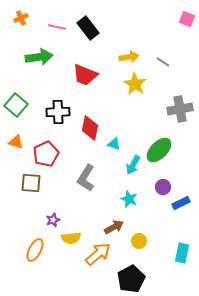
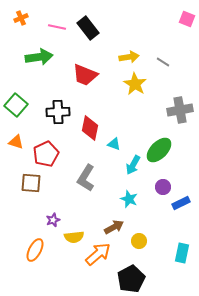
gray cross: moved 1 px down
yellow semicircle: moved 3 px right, 1 px up
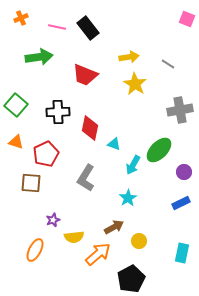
gray line: moved 5 px right, 2 px down
purple circle: moved 21 px right, 15 px up
cyan star: moved 1 px left, 1 px up; rotated 18 degrees clockwise
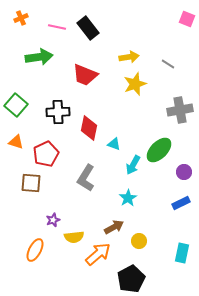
yellow star: rotated 20 degrees clockwise
red diamond: moved 1 px left
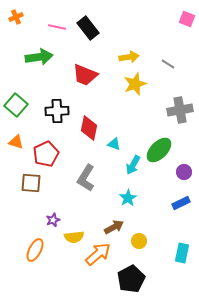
orange cross: moved 5 px left, 1 px up
black cross: moved 1 px left, 1 px up
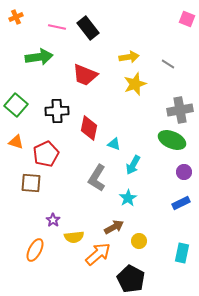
green ellipse: moved 13 px right, 10 px up; rotated 68 degrees clockwise
gray L-shape: moved 11 px right
purple star: rotated 16 degrees counterclockwise
black pentagon: rotated 16 degrees counterclockwise
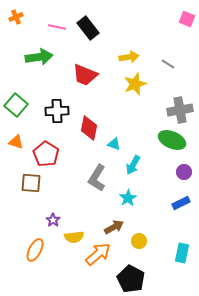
red pentagon: rotated 15 degrees counterclockwise
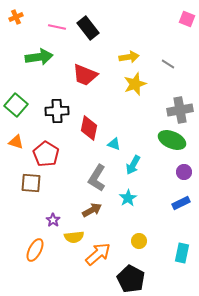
brown arrow: moved 22 px left, 17 px up
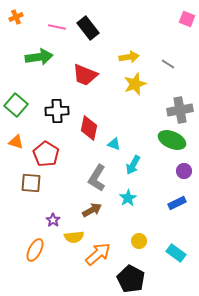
purple circle: moved 1 px up
blue rectangle: moved 4 px left
cyan rectangle: moved 6 px left; rotated 66 degrees counterclockwise
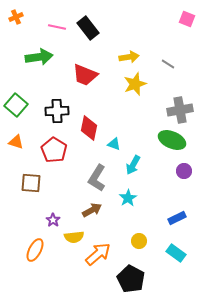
red pentagon: moved 8 px right, 4 px up
blue rectangle: moved 15 px down
